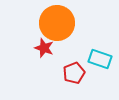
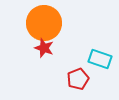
orange circle: moved 13 px left
red pentagon: moved 4 px right, 6 px down
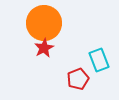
red star: rotated 24 degrees clockwise
cyan rectangle: moved 1 px left, 1 px down; rotated 50 degrees clockwise
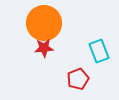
red star: rotated 24 degrees clockwise
cyan rectangle: moved 9 px up
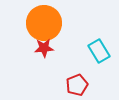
cyan rectangle: rotated 10 degrees counterclockwise
red pentagon: moved 1 px left, 6 px down
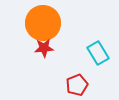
orange circle: moved 1 px left
cyan rectangle: moved 1 px left, 2 px down
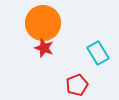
red star: rotated 24 degrees clockwise
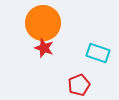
cyan rectangle: rotated 40 degrees counterclockwise
red pentagon: moved 2 px right
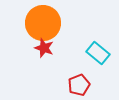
cyan rectangle: rotated 20 degrees clockwise
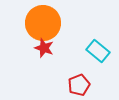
cyan rectangle: moved 2 px up
